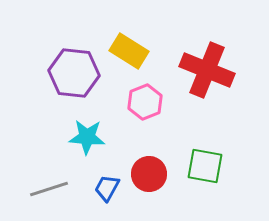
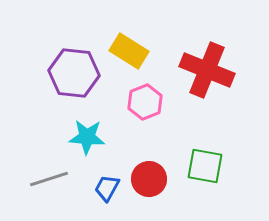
red circle: moved 5 px down
gray line: moved 10 px up
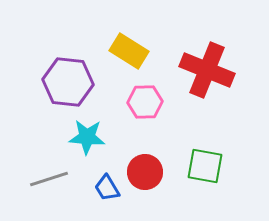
purple hexagon: moved 6 px left, 9 px down
pink hexagon: rotated 20 degrees clockwise
red circle: moved 4 px left, 7 px up
blue trapezoid: rotated 60 degrees counterclockwise
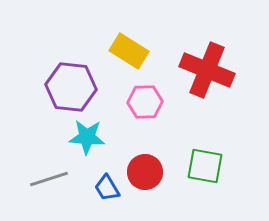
purple hexagon: moved 3 px right, 5 px down
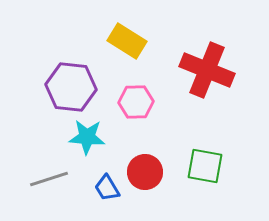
yellow rectangle: moved 2 px left, 10 px up
pink hexagon: moved 9 px left
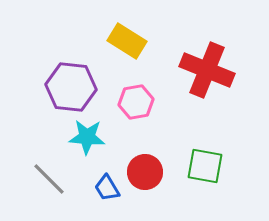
pink hexagon: rotated 8 degrees counterclockwise
gray line: rotated 63 degrees clockwise
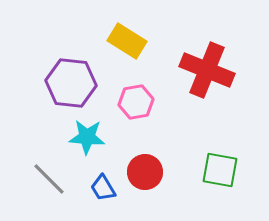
purple hexagon: moved 4 px up
green square: moved 15 px right, 4 px down
blue trapezoid: moved 4 px left
